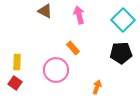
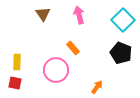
brown triangle: moved 2 px left, 3 px down; rotated 28 degrees clockwise
black pentagon: rotated 25 degrees clockwise
red square: rotated 24 degrees counterclockwise
orange arrow: rotated 16 degrees clockwise
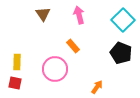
orange rectangle: moved 2 px up
pink circle: moved 1 px left, 1 px up
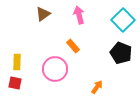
brown triangle: rotated 28 degrees clockwise
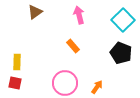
brown triangle: moved 8 px left, 2 px up
pink circle: moved 10 px right, 14 px down
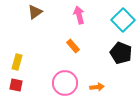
yellow rectangle: rotated 14 degrees clockwise
red square: moved 1 px right, 2 px down
orange arrow: rotated 48 degrees clockwise
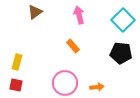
black pentagon: rotated 15 degrees counterclockwise
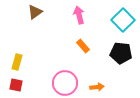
orange rectangle: moved 10 px right
